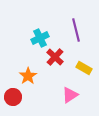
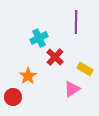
purple line: moved 8 px up; rotated 15 degrees clockwise
cyan cross: moved 1 px left
yellow rectangle: moved 1 px right, 1 px down
pink triangle: moved 2 px right, 6 px up
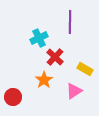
purple line: moved 6 px left
orange star: moved 16 px right, 4 px down
pink triangle: moved 2 px right, 2 px down
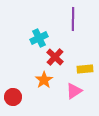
purple line: moved 3 px right, 3 px up
yellow rectangle: rotated 35 degrees counterclockwise
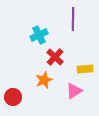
cyan cross: moved 3 px up
orange star: rotated 12 degrees clockwise
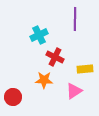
purple line: moved 2 px right
red cross: rotated 18 degrees counterclockwise
orange star: rotated 24 degrees clockwise
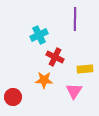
pink triangle: rotated 24 degrees counterclockwise
